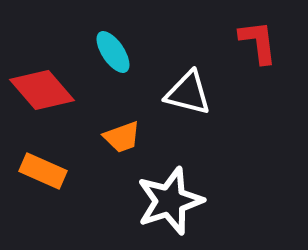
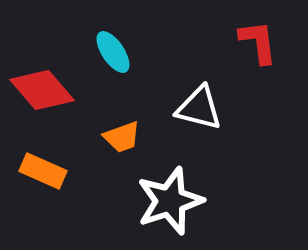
white triangle: moved 11 px right, 15 px down
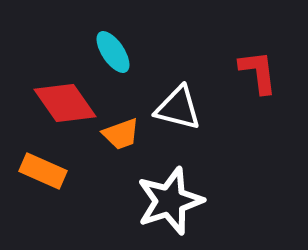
red L-shape: moved 30 px down
red diamond: moved 23 px right, 13 px down; rotated 6 degrees clockwise
white triangle: moved 21 px left
orange trapezoid: moved 1 px left, 3 px up
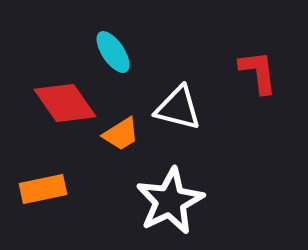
orange trapezoid: rotated 12 degrees counterclockwise
orange rectangle: moved 18 px down; rotated 36 degrees counterclockwise
white star: rotated 8 degrees counterclockwise
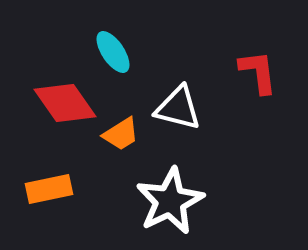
orange rectangle: moved 6 px right
